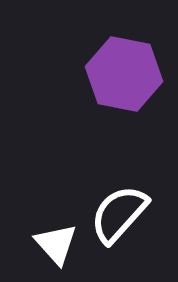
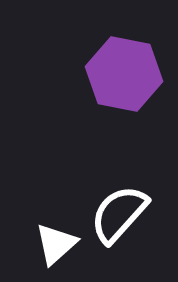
white triangle: rotated 30 degrees clockwise
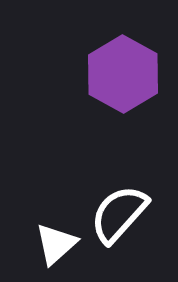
purple hexagon: moved 1 px left; rotated 18 degrees clockwise
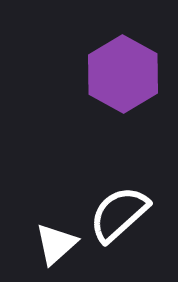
white semicircle: rotated 6 degrees clockwise
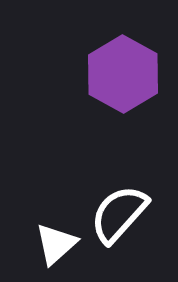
white semicircle: rotated 6 degrees counterclockwise
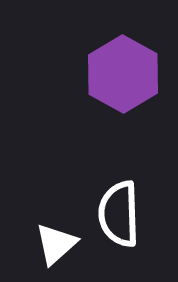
white semicircle: rotated 44 degrees counterclockwise
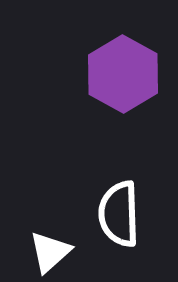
white triangle: moved 6 px left, 8 px down
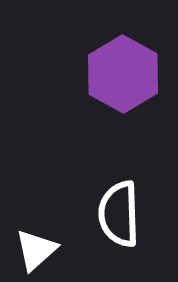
white triangle: moved 14 px left, 2 px up
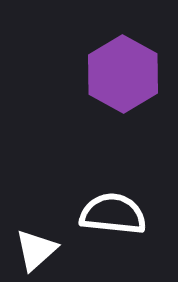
white semicircle: moved 6 px left; rotated 98 degrees clockwise
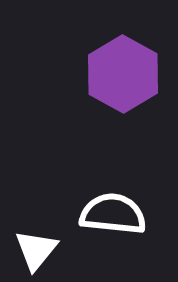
white triangle: rotated 9 degrees counterclockwise
